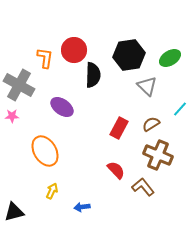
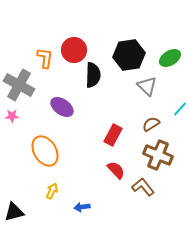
red rectangle: moved 6 px left, 7 px down
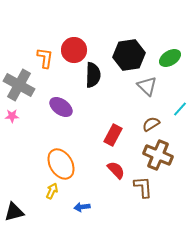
purple ellipse: moved 1 px left
orange ellipse: moved 16 px right, 13 px down
brown L-shape: rotated 35 degrees clockwise
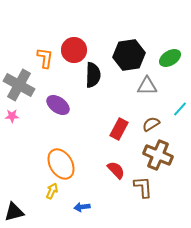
gray triangle: rotated 45 degrees counterclockwise
purple ellipse: moved 3 px left, 2 px up
red rectangle: moved 6 px right, 6 px up
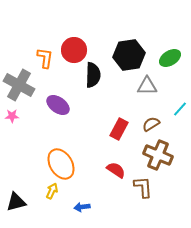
red semicircle: rotated 12 degrees counterclockwise
black triangle: moved 2 px right, 10 px up
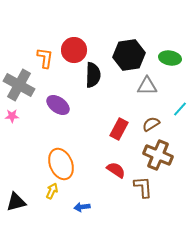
green ellipse: rotated 40 degrees clockwise
orange ellipse: rotated 8 degrees clockwise
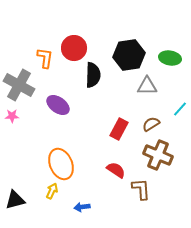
red circle: moved 2 px up
brown L-shape: moved 2 px left, 2 px down
black triangle: moved 1 px left, 2 px up
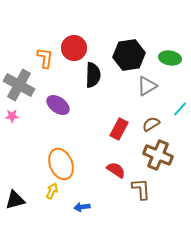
gray triangle: rotated 30 degrees counterclockwise
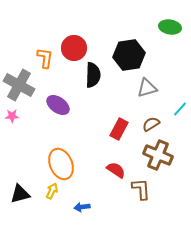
green ellipse: moved 31 px up
gray triangle: moved 2 px down; rotated 15 degrees clockwise
black triangle: moved 5 px right, 6 px up
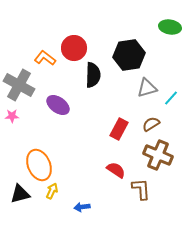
orange L-shape: rotated 60 degrees counterclockwise
cyan line: moved 9 px left, 11 px up
orange ellipse: moved 22 px left, 1 px down
